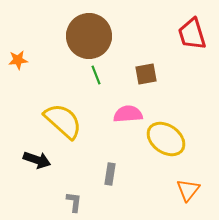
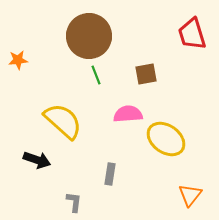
orange triangle: moved 2 px right, 5 px down
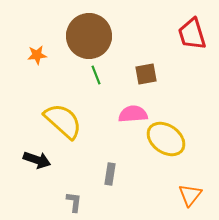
orange star: moved 19 px right, 5 px up
pink semicircle: moved 5 px right
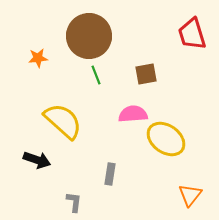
orange star: moved 1 px right, 3 px down
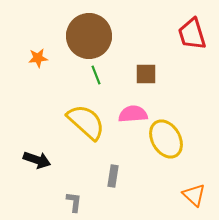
brown square: rotated 10 degrees clockwise
yellow semicircle: moved 23 px right, 1 px down
yellow ellipse: rotated 24 degrees clockwise
gray rectangle: moved 3 px right, 2 px down
orange triangle: moved 4 px right; rotated 25 degrees counterclockwise
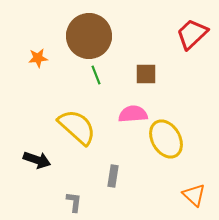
red trapezoid: rotated 64 degrees clockwise
yellow semicircle: moved 9 px left, 5 px down
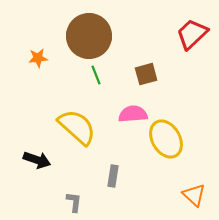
brown square: rotated 15 degrees counterclockwise
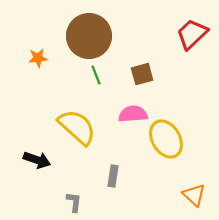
brown square: moved 4 px left
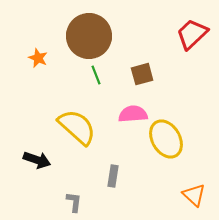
orange star: rotated 30 degrees clockwise
